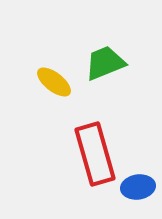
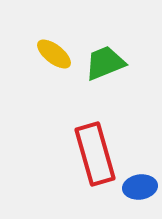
yellow ellipse: moved 28 px up
blue ellipse: moved 2 px right
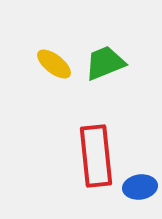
yellow ellipse: moved 10 px down
red rectangle: moved 1 px right, 2 px down; rotated 10 degrees clockwise
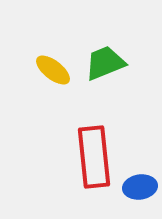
yellow ellipse: moved 1 px left, 6 px down
red rectangle: moved 2 px left, 1 px down
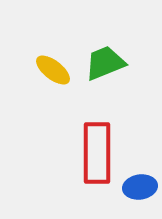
red rectangle: moved 3 px right, 4 px up; rotated 6 degrees clockwise
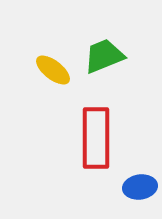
green trapezoid: moved 1 px left, 7 px up
red rectangle: moved 1 px left, 15 px up
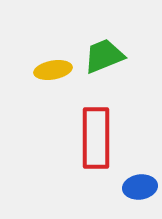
yellow ellipse: rotated 48 degrees counterclockwise
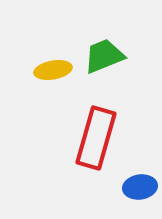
red rectangle: rotated 16 degrees clockwise
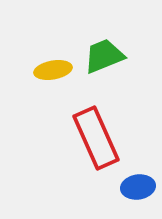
red rectangle: rotated 40 degrees counterclockwise
blue ellipse: moved 2 px left
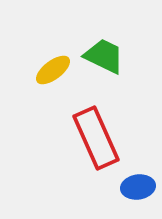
green trapezoid: rotated 48 degrees clockwise
yellow ellipse: rotated 27 degrees counterclockwise
